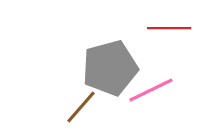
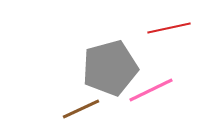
red line: rotated 12 degrees counterclockwise
brown line: moved 2 px down; rotated 24 degrees clockwise
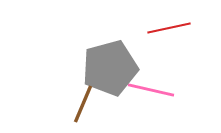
pink line: rotated 39 degrees clockwise
brown line: moved 2 px right, 5 px up; rotated 42 degrees counterclockwise
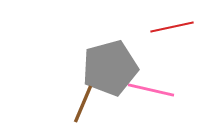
red line: moved 3 px right, 1 px up
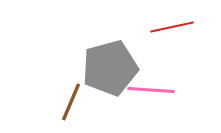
pink line: rotated 9 degrees counterclockwise
brown line: moved 12 px left, 2 px up
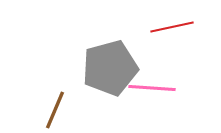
pink line: moved 1 px right, 2 px up
brown line: moved 16 px left, 8 px down
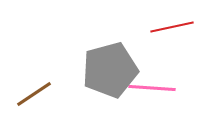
gray pentagon: moved 2 px down
brown line: moved 21 px left, 16 px up; rotated 33 degrees clockwise
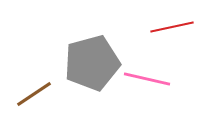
gray pentagon: moved 18 px left, 7 px up
pink line: moved 5 px left, 9 px up; rotated 9 degrees clockwise
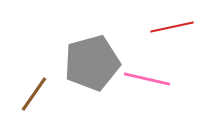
brown line: rotated 21 degrees counterclockwise
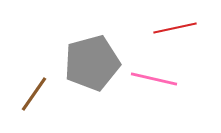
red line: moved 3 px right, 1 px down
pink line: moved 7 px right
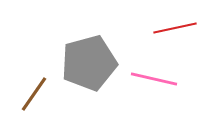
gray pentagon: moved 3 px left
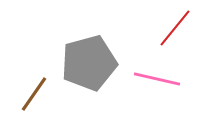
red line: rotated 39 degrees counterclockwise
pink line: moved 3 px right
